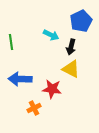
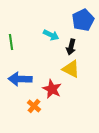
blue pentagon: moved 2 px right, 1 px up
red star: rotated 18 degrees clockwise
orange cross: moved 2 px up; rotated 24 degrees counterclockwise
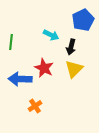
green line: rotated 14 degrees clockwise
yellow triangle: moved 3 px right; rotated 48 degrees clockwise
red star: moved 8 px left, 21 px up
orange cross: moved 1 px right; rotated 16 degrees clockwise
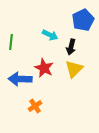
cyan arrow: moved 1 px left
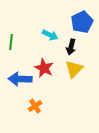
blue pentagon: moved 1 px left, 2 px down
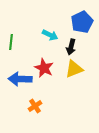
yellow triangle: rotated 24 degrees clockwise
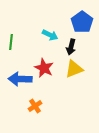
blue pentagon: rotated 10 degrees counterclockwise
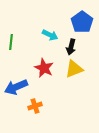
blue arrow: moved 4 px left, 8 px down; rotated 25 degrees counterclockwise
orange cross: rotated 16 degrees clockwise
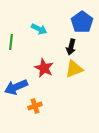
cyan arrow: moved 11 px left, 6 px up
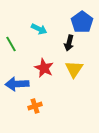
green line: moved 2 px down; rotated 35 degrees counterclockwise
black arrow: moved 2 px left, 4 px up
yellow triangle: rotated 36 degrees counterclockwise
blue arrow: moved 1 px right, 3 px up; rotated 20 degrees clockwise
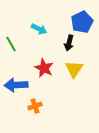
blue pentagon: rotated 10 degrees clockwise
blue arrow: moved 1 px left, 1 px down
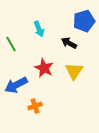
blue pentagon: moved 2 px right, 1 px up; rotated 10 degrees clockwise
cyan arrow: rotated 42 degrees clockwise
black arrow: rotated 105 degrees clockwise
yellow triangle: moved 2 px down
blue arrow: rotated 25 degrees counterclockwise
